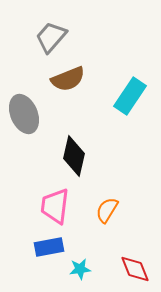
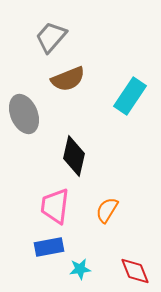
red diamond: moved 2 px down
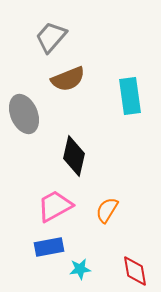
cyan rectangle: rotated 42 degrees counterclockwise
pink trapezoid: rotated 54 degrees clockwise
red diamond: rotated 12 degrees clockwise
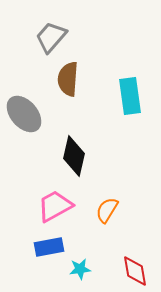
brown semicircle: rotated 116 degrees clockwise
gray ellipse: rotated 18 degrees counterclockwise
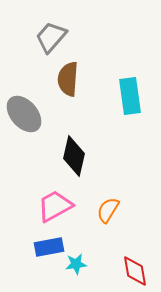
orange semicircle: moved 1 px right
cyan star: moved 4 px left, 5 px up
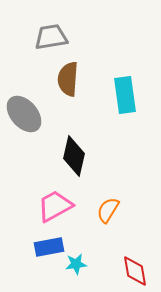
gray trapezoid: rotated 40 degrees clockwise
cyan rectangle: moved 5 px left, 1 px up
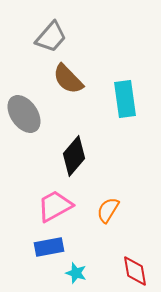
gray trapezoid: rotated 140 degrees clockwise
brown semicircle: rotated 48 degrees counterclockwise
cyan rectangle: moved 4 px down
gray ellipse: rotated 6 degrees clockwise
black diamond: rotated 27 degrees clockwise
cyan star: moved 9 px down; rotated 25 degrees clockwise
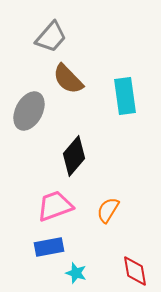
cyan rectangle: moved 3 px up
gray ellipse: moved 5 px right, 3 px up; rotated 63 degrees clockwise
pink trapezoid: rotated 9 degrees clockwise
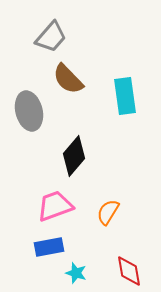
gray ellipse: rotated 42 degrees counterclockwise
orange semicircle: moved 2 px down
red diamond: moved 6 px left
